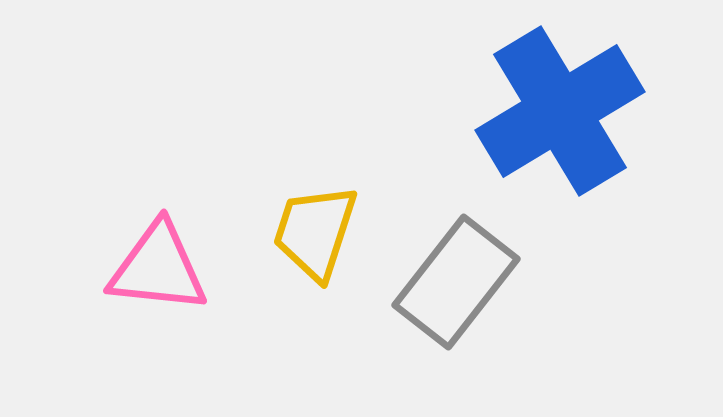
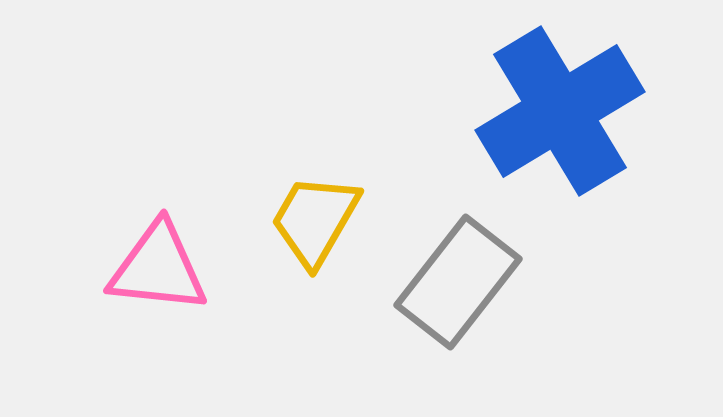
yellow trapezoid: moved 12 px up; rotated 12 degrees clockwise
gray rectangle: moved 2 px right
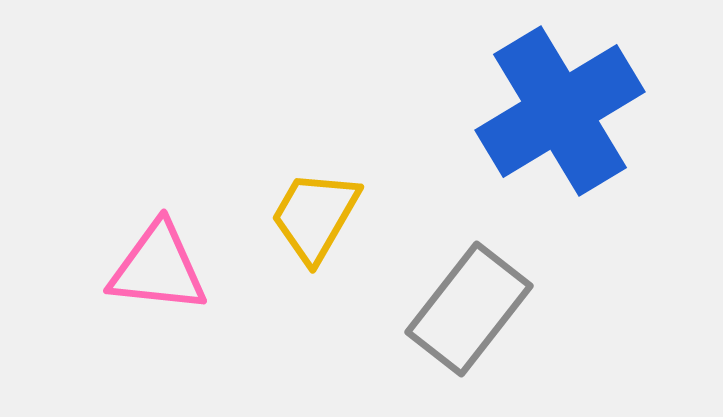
yellow trapezoid: moved 4 px up
gray rectangle: moved 11 px right, 27 px down
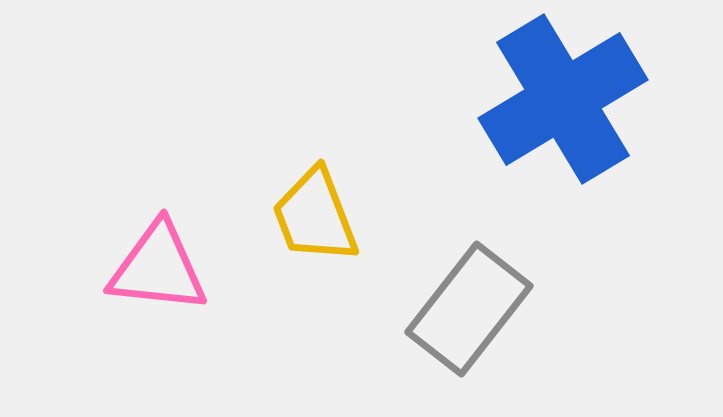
blue cross: moved 3 px right, 12 px up
yellow trapezoid: rotated 51 degrees counterclockwise
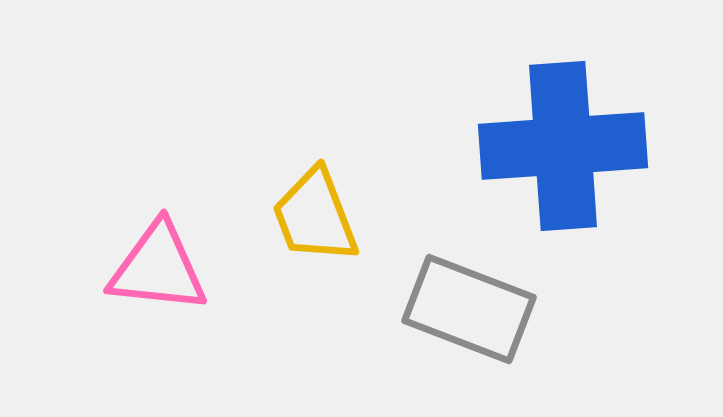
blue cross: moved 47 px down; rotated 27 degrees clockwise
gray rectangle: rotated 73 degrees clockwise
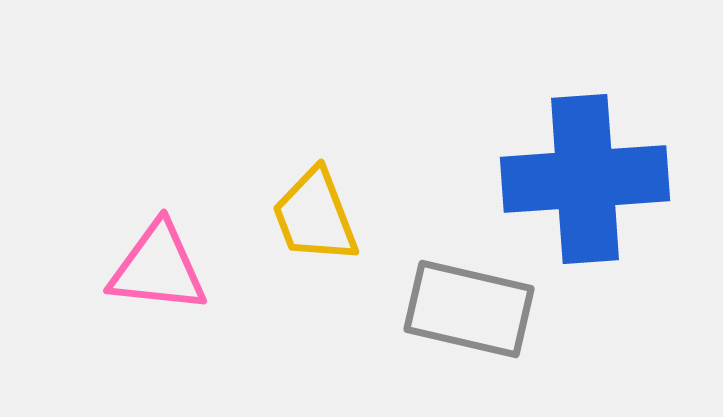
blue cross: moved 22 px right, 33 px down
gray rectangle: rotated 8 degrees counterclockwise
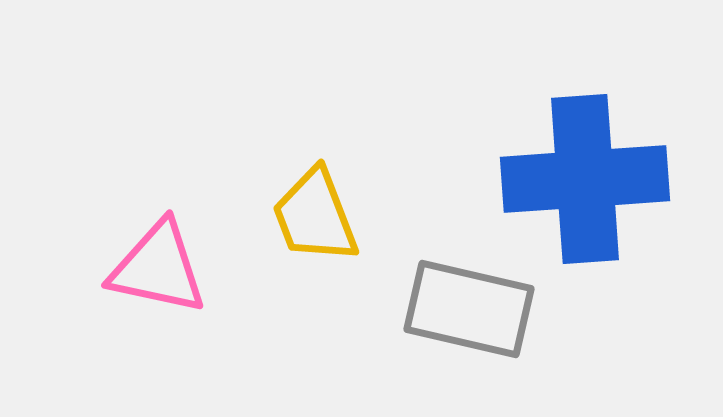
pink triangle: rotated 6 degrees clockwise
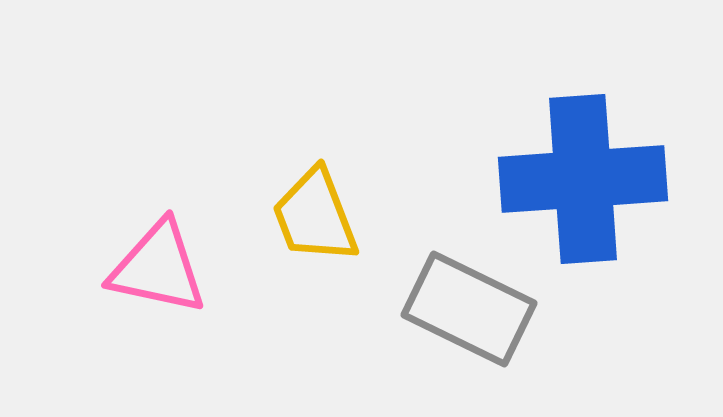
blue cross: moved 2 px left
gray rectangle: rotated 13 degrees clockwise
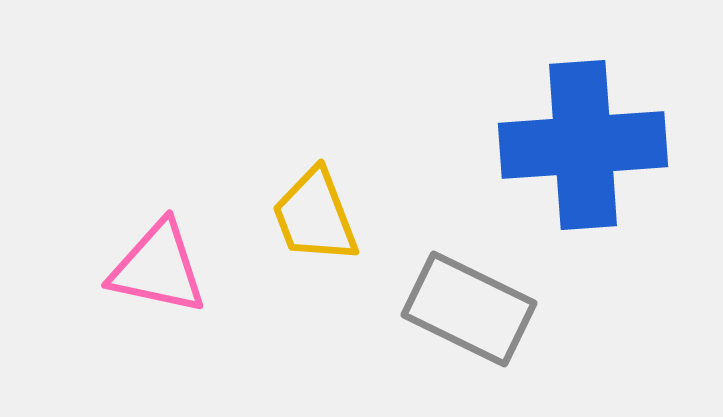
blue cross: moved 34 px up
